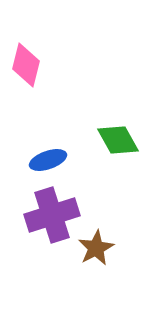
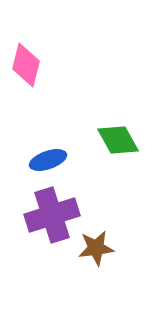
brown star: rotated 21 degrees clockwise
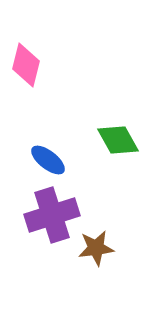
blue ellipse: rotated 57 degrees clockwise
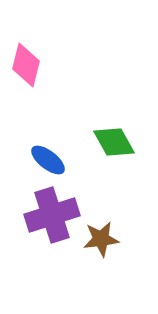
green diamond: moved 4 px left, 2 px down
brown star: moved 5 px right, 9 px up
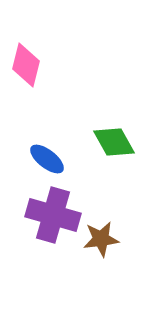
blue ellipse: moved 1 px left, 1 px up
purple cross: moved 1 px right; rotated 34 degrees clockwise
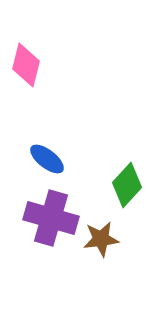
green diamond: moved 13 px right, 43 px down; rotated 72 degrees clockwise
purple cross: moved 2 px left, 3 px down
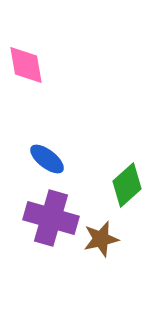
pink diamond: rotated 24 degrees counterclockwise
green diamond: rotated 6 degrees clockwise
brown star: rotated 6 degrees counterclockwise
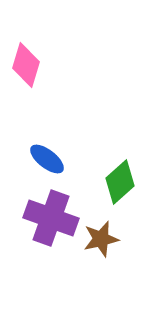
pink diamond: rotated 27 degrees clockwise
green diamond: moved 7 px left, 3 px up
purple cross: rotated 4 degrees clockwise
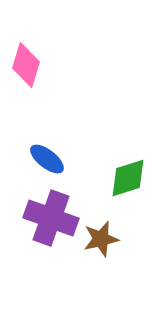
green diamond: moved 8 px right, 4 px up; rotated 24 degrees clockwise
